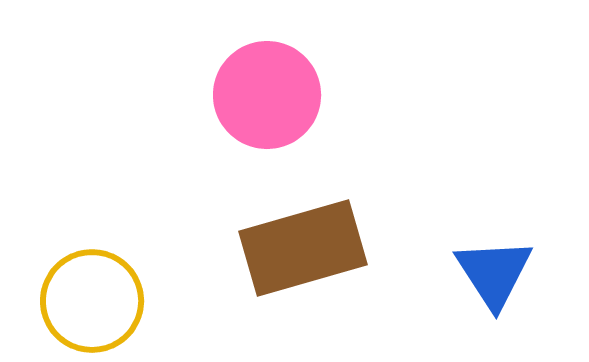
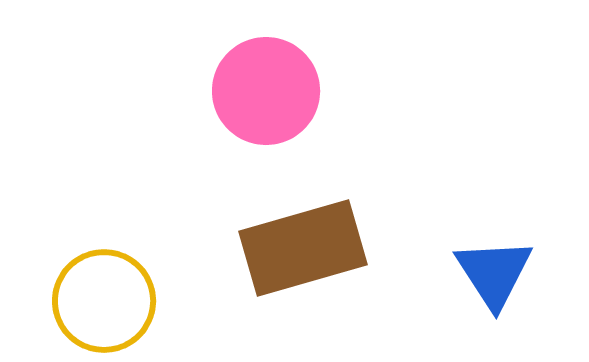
pink circle: moved 1 px left, 4 px up
yellow circle: moved 12 px right
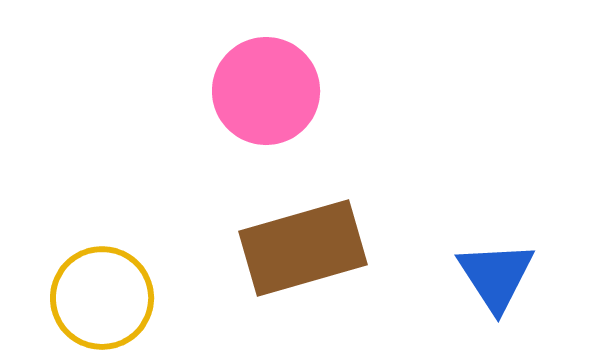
blue triangle: moved 2 px right, 3 px down
yellow circle: moved 2 px left, 3 px up
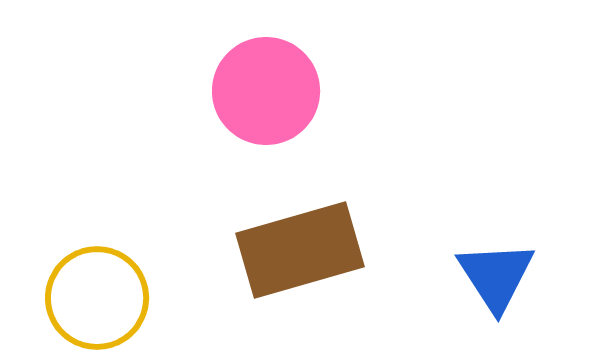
brown rectangle: moved 3 px left, 2 px down
yellow circle: moved 5 px left
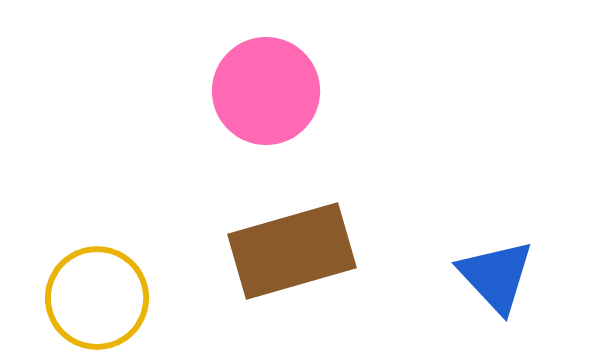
brown rectangle: moved 8 px left, 1 px down
blue triangle: rotated 10 degrees counterclockwise
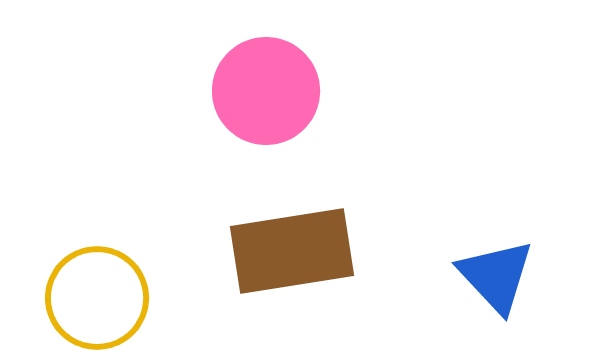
brown rectangle: rotated 7 degrees clockwise
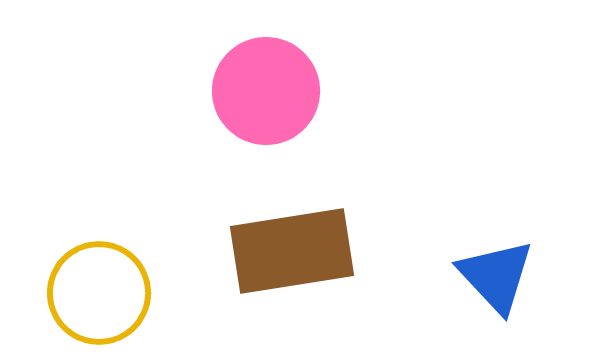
yellow circle: moved 2 px right, 5 px up
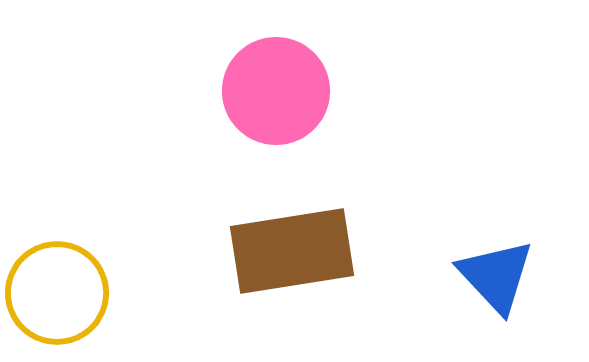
pink circle: moved 10 px right
yellow circle: moved 42 px left
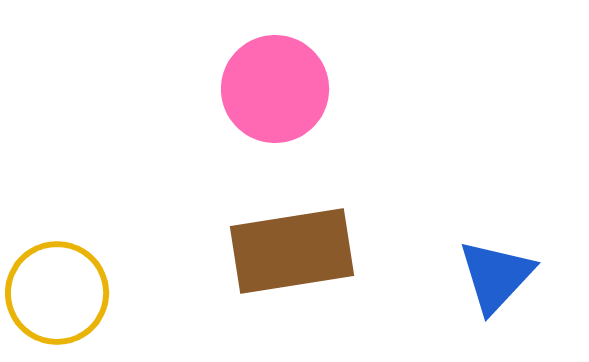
pink circle: moved 1 px left, 2 px up
blue triangle: rotated 26 degrees clockwise
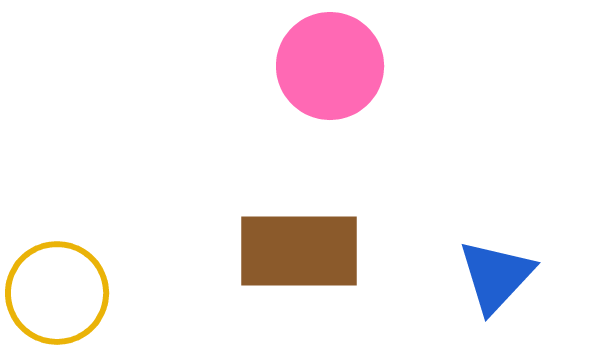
pink circle: moved 55 px right, 23 px up
brown rectangle: moved 7 px right; rotated 9 degrees clockwise
